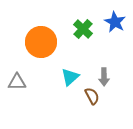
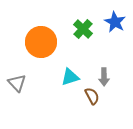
cyan triangle: rotated 24 degrees clockwise
gray triangle: moved 1 px down; rotated 48 degrees clockwise
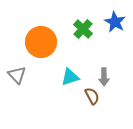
gray triangle: moved 8 px up
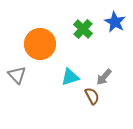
orange circle: moved 1 px left, 2 px down
gray arrow: rotated 42 degrees clockwise
